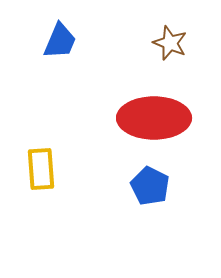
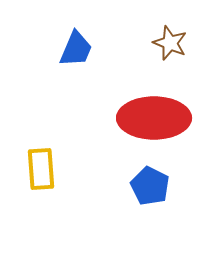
blue trapezoid: moved 16 px right, 8 px down
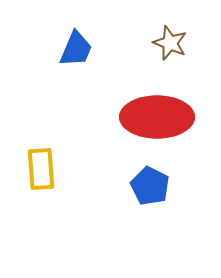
red ellipse: moved 3 px right, 1 px up
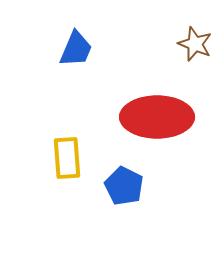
brown star: moved 25 px right, 1 px down
yellow rectangle: moved 26 px right, 11 px up
blue pentagon: moved 26 px left
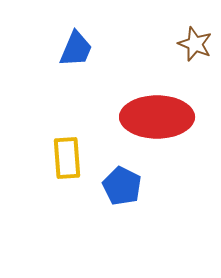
blue pentagon: moved 2 px left
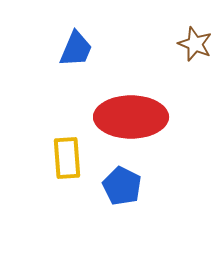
red ellipse: moved 26 px left
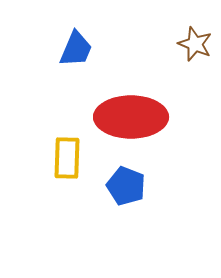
yellow rectangle: rotated 6 degrees clockwise
blue pentagon: moved 4 px right; rotated 6 degrees counterclockwise
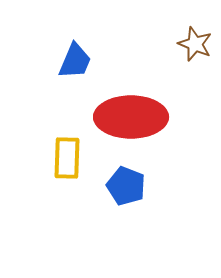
blue trapezoid: moved 1 px left, 12 px down
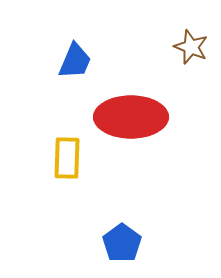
brown star: moved 4 px left, 3 px down
blue pentagon: moved 4 px left, 57 px down; rotated 15 degrees clockwise
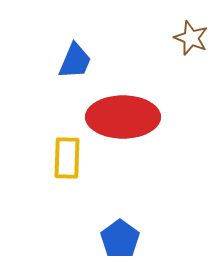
brown star: moved 9 px up
red ellipse: moved 8 px left
blue pentagon: moved 2 px left, 4 px up
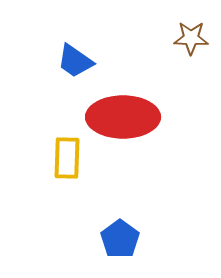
brown star: rotated 20 degrees counterclockwise
blue trapezoid: rotated 102 degrees clockwise
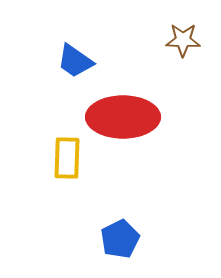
brown star: moved 8 px left, 2 px down
blue pentagon: rotated 9 degrees clockwise
